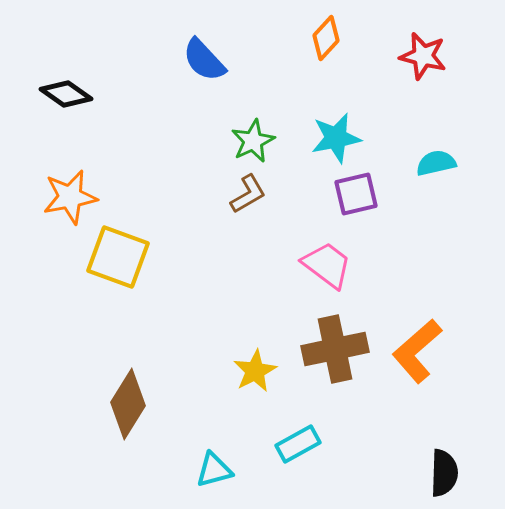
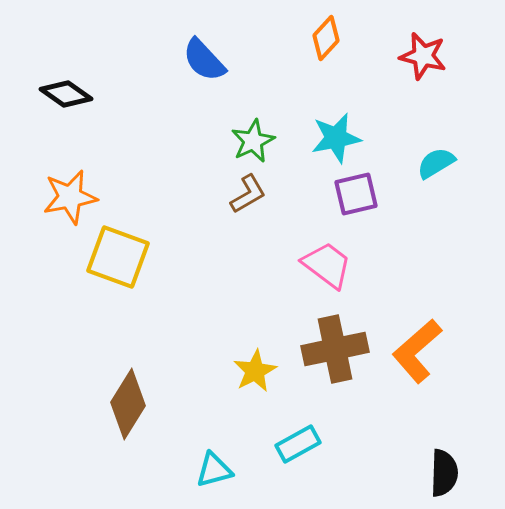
cyan semicircle: rotated 18 degrees counterclockwise
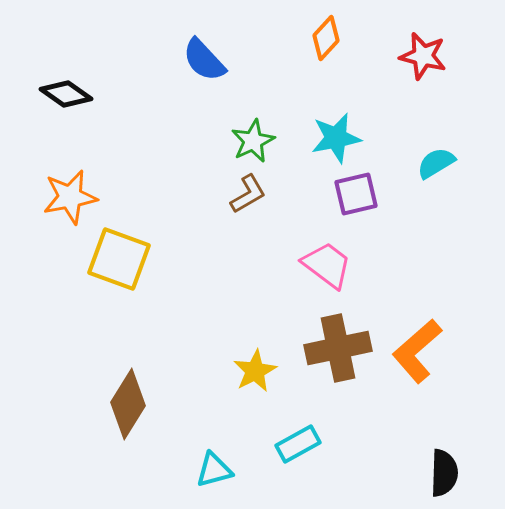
yellow square: moved 1 px right, 2 px down
brown cross: moved 3 px right, 1 px up
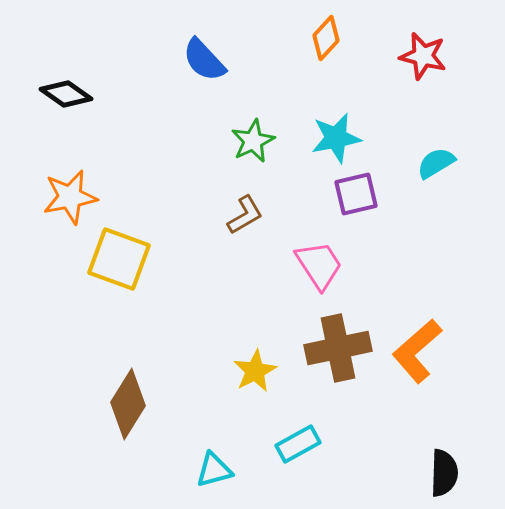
brown L-shape: moved 3 px left, 21 px down
pink trapezoid: moved 8 px left; rotated 20 degrees clockwise
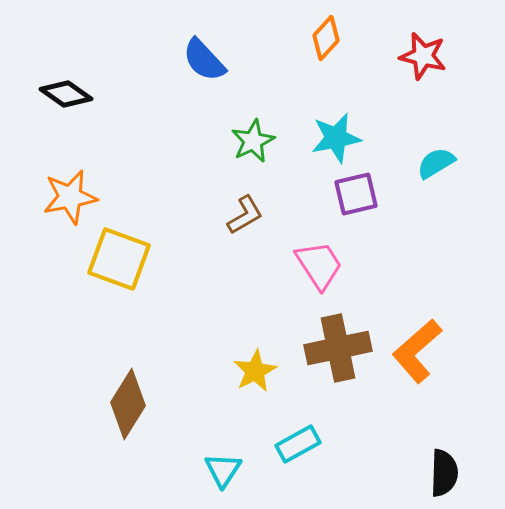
cyan triangle: moved 9 px right; rotated 42 degrees counterclockwise
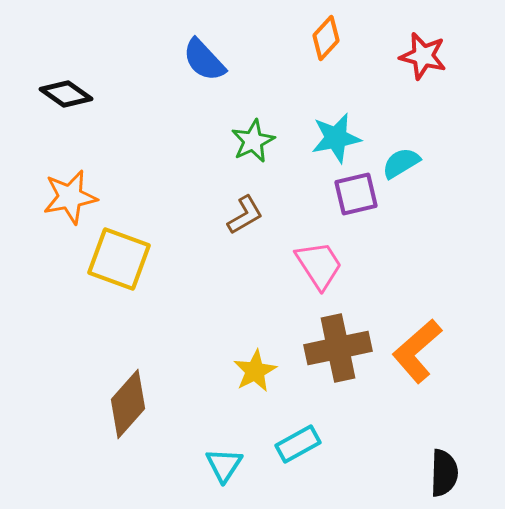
cyan semicircle: moved 35 px left
brown diamond: rotated 10 degrees clockwise
cyan triangle: moved 1 px right, 5 px up
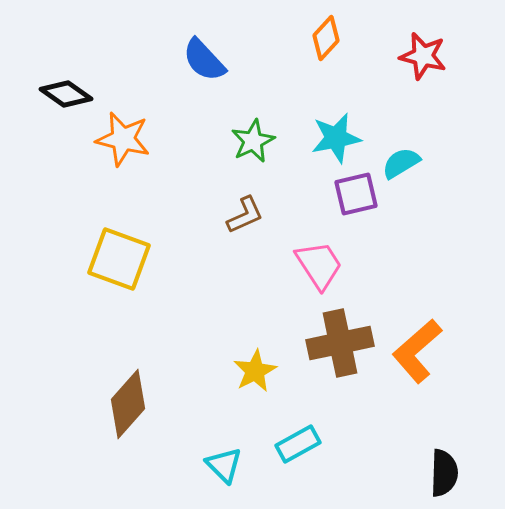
orange star: moved 53 px right, 58 px up; rotated 24 degrees clockwise
brown L-shape: rotated 6 degrees clockwise
brown cross: moved 2 px right, 5 px up
cyan triangle: rotated 18 degrees counterclockwise
